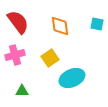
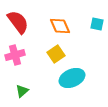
orange diamond: rotated 15 degrees counterclockwise
yellow square: moved 6 px right, 4 px up
green triangle: rotated 40 degrees counterclockwise
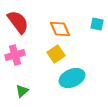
orange diamond: moved 3 px down
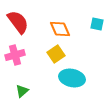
cyan ellipse: rotated 35 degrees clockwise
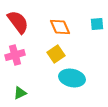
cyan square: rotated 16 degrees counterclockwise
orange diamond: moved 2 px up
green triangle: moved 2 px left, 2 px down; rotated 16 degrees clockwise
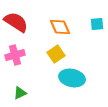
red semicircle: moved 2 px left; rotated 20 degrees counterclockwise
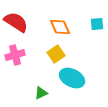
cyan ellipse: rotated 15 degrees clockwise
green triangle: moved 21 px right
